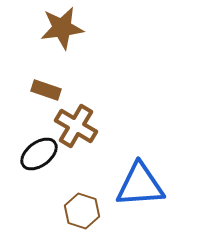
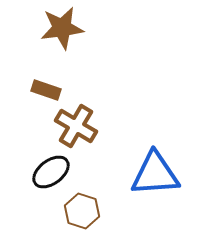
black ellipse: moved 12 px right, 18 px down
blue triangle: moved 15 px right, 11 px up
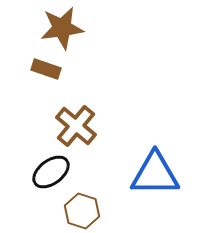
brown rectangle: moved 21 px up
brown cross: rotated 9 degrees clockwise
blue triangle: rotated 4 degrees clockwise
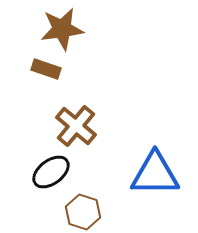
brown star: moved 1 px down
brown hexagon: moved 1 px right, 1 px down
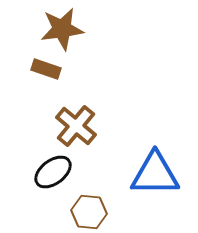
black ellipse: moved 2 px right
brown hexagon: moved 6 px right; rotated 12 degrees counterclockwise
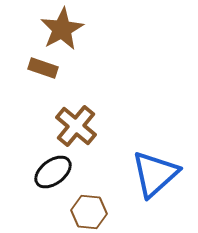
brown star: rotated 21 degrees counterclockwise
brown rectangle: moved 3 px left, 1 px up
blue triangle: rotated 42 degrees counterclockwise
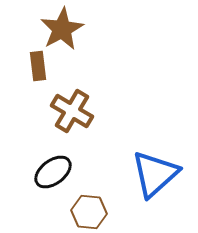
brown rectangle: moved 5 px left, 2 px up; rotated 64 degrees clockwise
brown cross: moved 4 px left, 15 px up; rotated 9 degrees counterclockwise
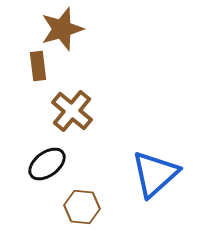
brown star: rotated 12 degrees clockwise
brown cross: rotated 9 degrees clockwise
black ellipse: moved 6 px left, 8 px up
brown hexagon: moved 7 px left, 5 px up
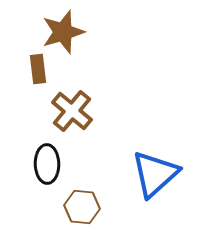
brown star: moved 1 px right, 3 px down
brown rectangle: moved 3 px down
black ellipse: rotated 54 degrees counterclockwise
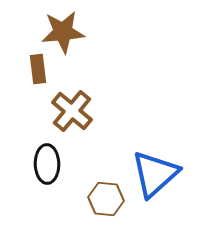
brown star: rotated 12 degrees clockwise
brown hexagon: moved 24 px right, 8 px up
